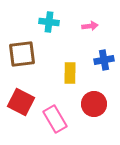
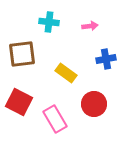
blue cross: moved 2 px right, 1 px up
yellow rectangle: moved 4 px left; rotated 55 degrees counterclockwise
red square: moved 2 px left
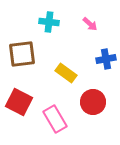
pink arrow: moved 2 px up; rotated 49 degrees clockwise
red circle: moved 1 px left, 2 px up
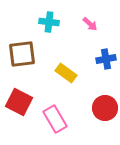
red circle: moved 12 px right, 6 px down
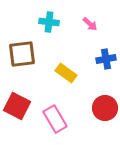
red square: moved 2 px left, 4 px down
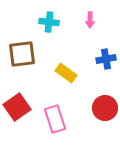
pink arrow: moved 4 px up; rotated 49 degrees clockwise
red square: moved 1 px down; rotated 28 degrees clockwise
pink rectangle: rotated 12 degrees clockwise
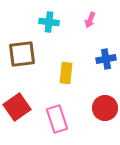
pink arrow: rotated 21 degrees clockwise
yellow rectangle: rotated 60 degrees clockwise
pink rectangle: moved 2 px right
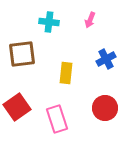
blue cross: rotated 18 degrees counterclockwise
